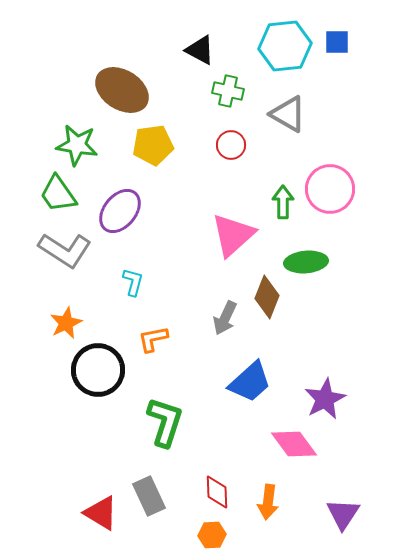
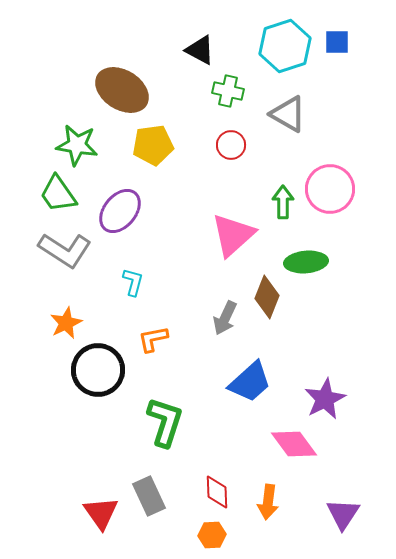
cyan hexagon: rotated 12 degrees counterclockwise
red triangle: rotated 24 degrees clockwise
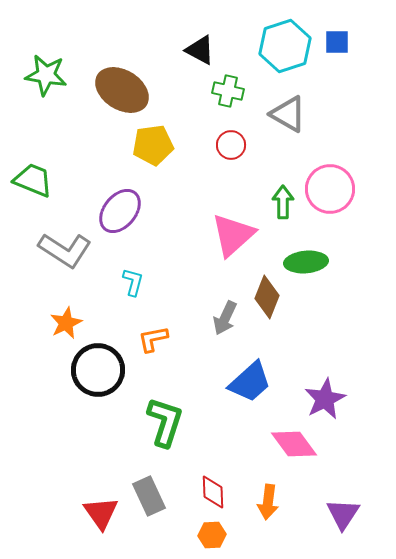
green star: moved 31 px left, 70 px up
green trapezoid: moved 25 px left, 14 px up; rotated 147 degrees clockwise
red diamond: moved 4 px left
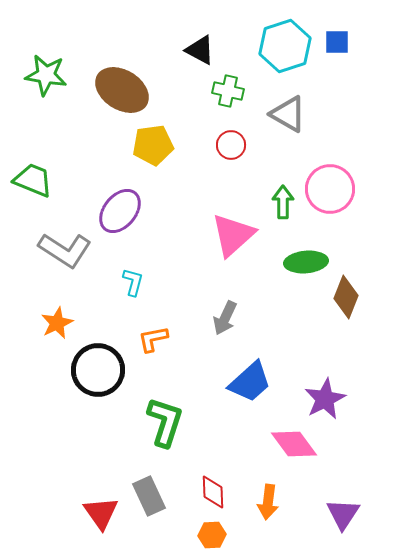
brown diamond: moved 79 px right
orange star: moved 9 px left
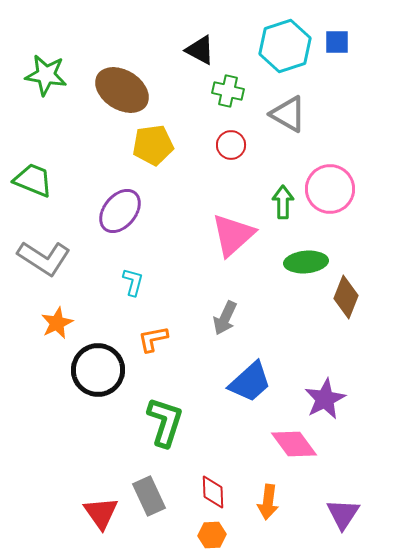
gray L-shape: moved 21 px left, 8 px down
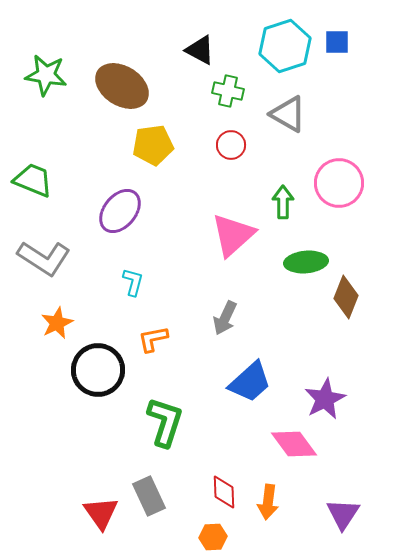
brown ellipse: moved 4 px up
pink circle: moved 9 px right, 6 px up
red diamond: moved 11 px right
orange hexagon: moved 1 px right, 2 px down
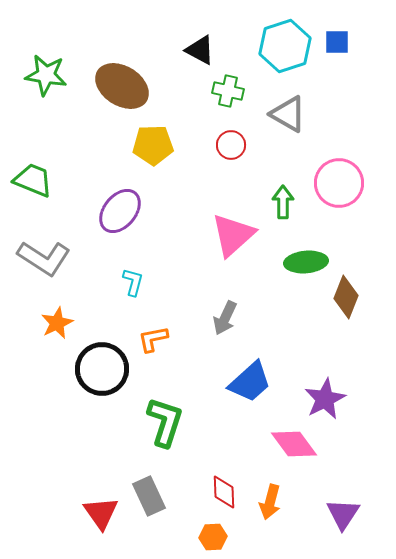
yellow pentagon: rotated 6 degrees clockwise
black circle: moved 4 px right, 1 px up
orange arrow: moved 2 px right; rotated 8 degrees clockwise
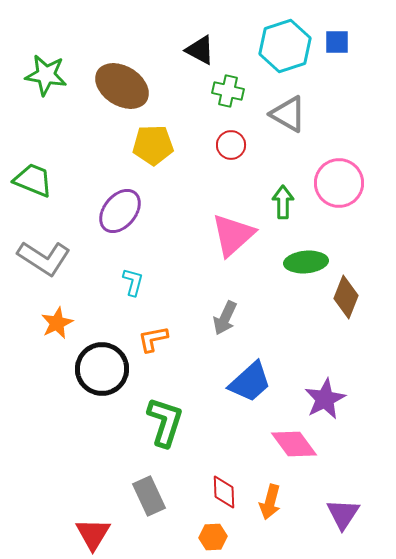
red triangle: moved 8 px left, 21 px down; rotated 6 degrees clockwise
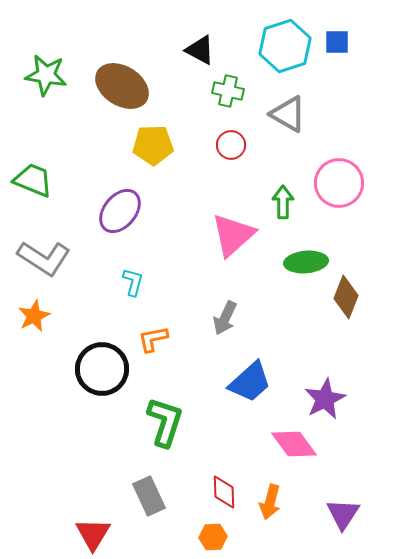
orange star: moved 23 px left, 7 px up
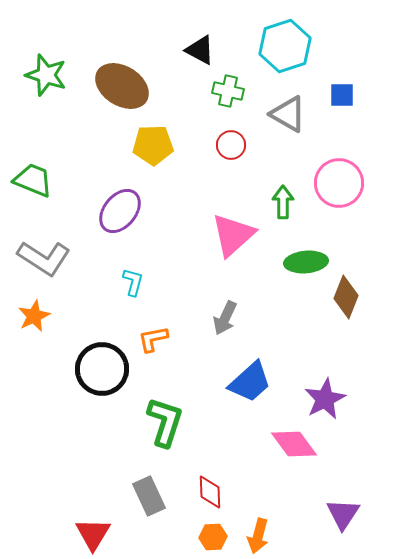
blue square: moved 5 px right, 53 px down
green star: rotated 9 degrees clockwise
red diamond: moved 14 px left
orange arrow: moved 12 px left, 34 px down
